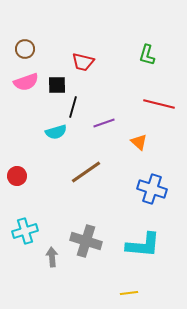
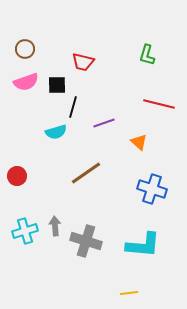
brown line: moved 1 px down
gray arrow: moved 3 px right, 31 px up
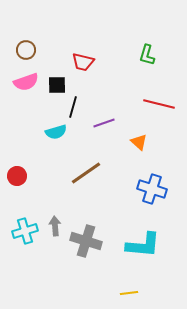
brown circle: moved 1 px right, 1 px down
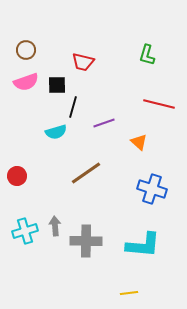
gray cross: rotated 16 degrees counterclockwise
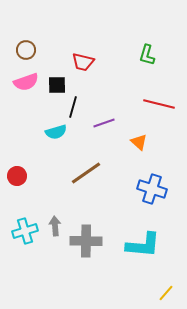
yellow line: moved 37 px right; rotated 42 degrees counterclockwise
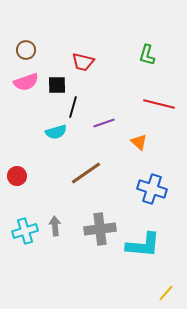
gray cross: moved 14 px right, 12 px up; rotated 8 degrees counterclockwise
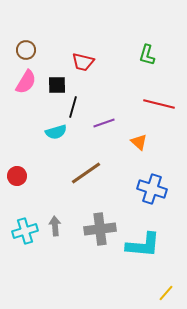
pink semicircle: rotated 40 degrees counterclockwise
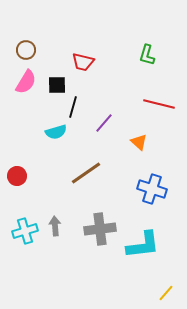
purple line: rotated 30 degrees counterclockwise
cyan L-shape: rotated 12 degrees counterclockwise
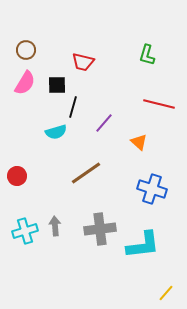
pink semicircle: moved 1 px left, 1 px down
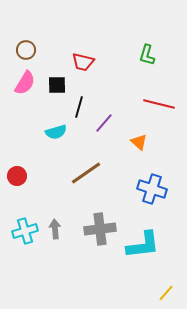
black line: moved 6 px right
gray arrow: moved 3 px down
